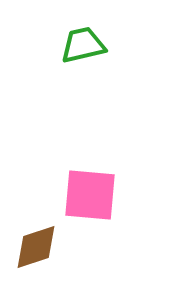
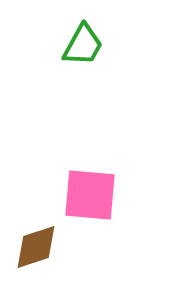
green trapezoid: rotated 132 degrees clockwise
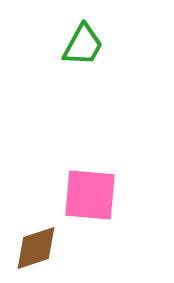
brown diamond: moved 1 px down
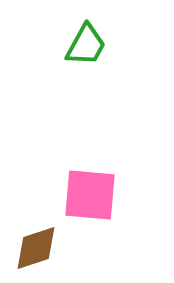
green trapezoid: moved 3 px right
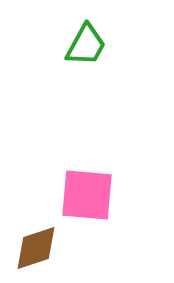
pink square: moved 3 px left
